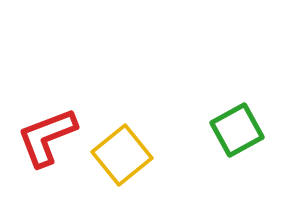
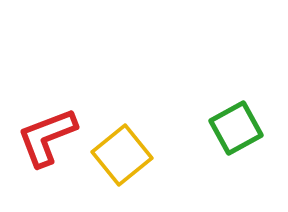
green square: moved 1 px left, 2 px up
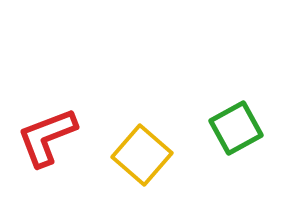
yellow square: moved 20 px right; rotated 10 degrees counterclockwise
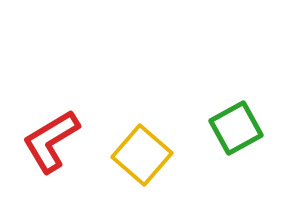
red L-shape: moved 4 px right, 4 px down; rotated 10 degrees counterclockwise
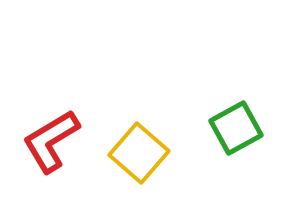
yellow square: moved 3 px left, 2 px up
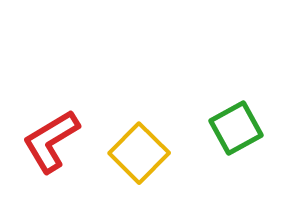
yellow square: rotated 4 degrees clockwise
